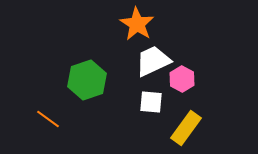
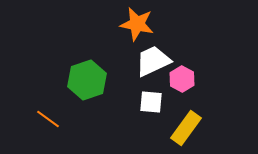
orange star: rotated 20 degrees counterclockwise
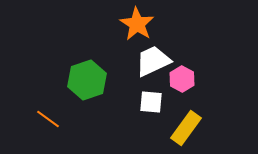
orange star: rotated 20 degrees clockwise
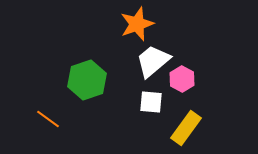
orange star: rotated 20 degrees clockwise
white trapezoid: rotated 15 degrees counterclockwise
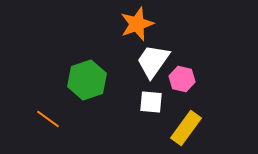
white trapezoid: rotated 15 degrees counterclockwise
pink hexagon: rotated 15 degrees counterclockwise
